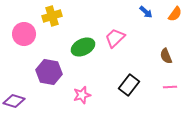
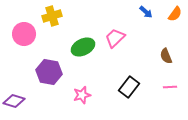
black rectangle: moved 2 px down
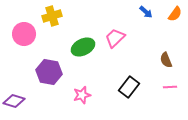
brown semicircle: moved 4 px down
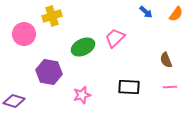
orange semicircle: moved 1 px right
black rectangle: rotated 55 degrees clockwise
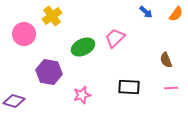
yellow cross: rotated 18 degrees counterclockwise
pink line: moved 1 px right, 1 px down
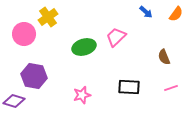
yellow cross: moved 4 px left, 1 px down
pink trapezoid: moved 1 px right, 1 px up
green ellipse: moved 1 px right; rotated 10 degrees clockwise
brown semicircle: moved 2 px left, 3 px up
purple hexagon: moved 15 px left, 4 px down
pink line: rotated 16 degrees counterclockwise
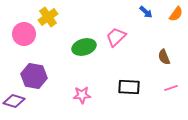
pink star: rotated 12 degrees clockwise
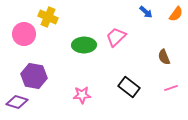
yellow cross: rotated 30 degrees counterclockwise
green ellipse: moved 2 px up; rotated 15 degrees clockwise
black rectangle: rotated 35 degrees clockwise
purple diamond: moved 3 px right, 1 px down
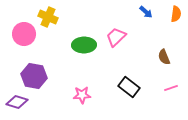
orange semicircle: rotated 28 degrees counterclockwise
